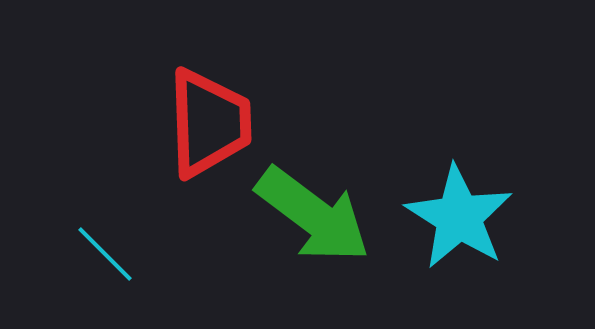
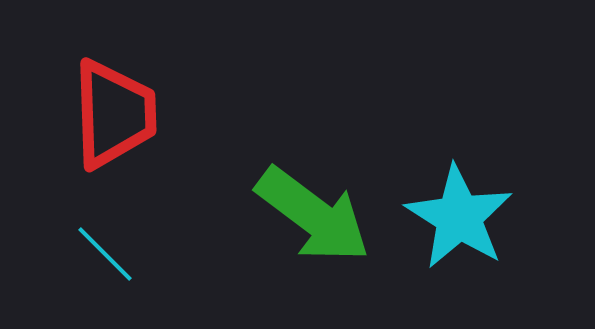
red trapezoid: moved 95 px left, 9 px up
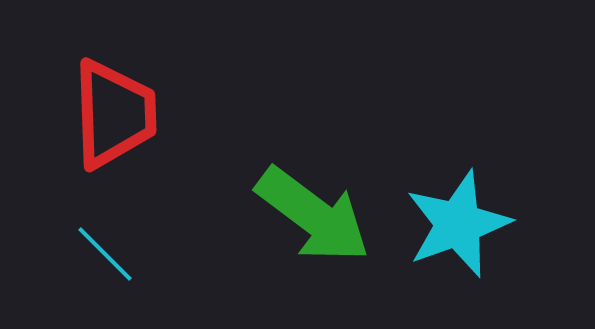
cyan star: moved 1 px left, 7 px down; rotated 20 degrees clockwise
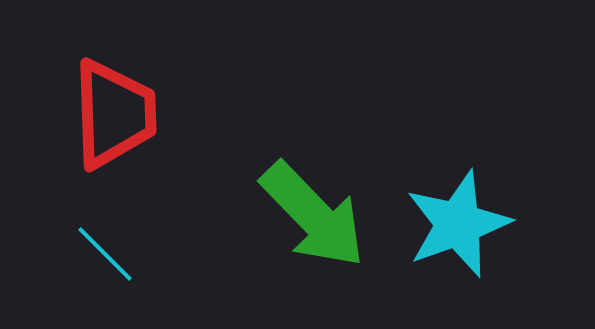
green arrow: rotated 9 degrees clockwise
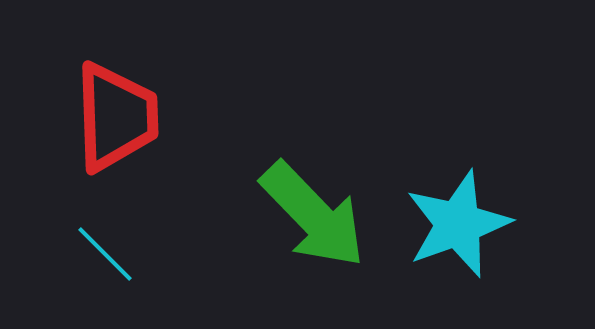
red trapezoid: moved 2 px right, 3 px down
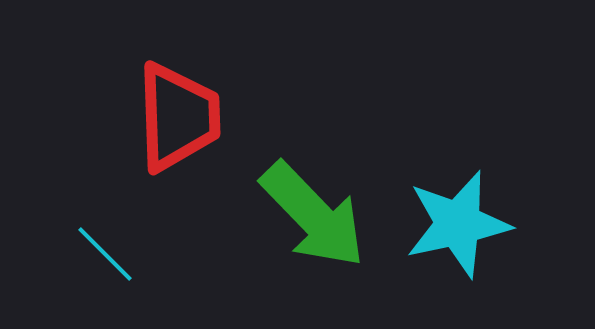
red trapezoid: moved 62 px right
cyan star: rotated 8 degrees clockwise
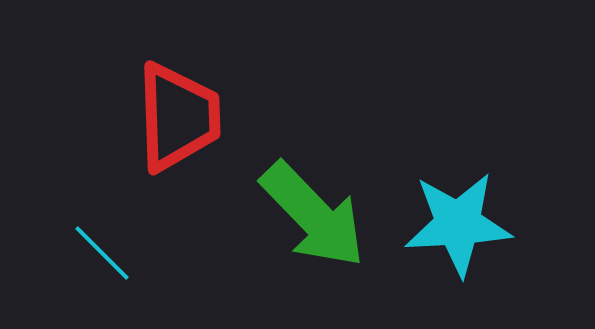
cyan star: rotated 9 degrees clockwise
cyan line: moved 3 px left, 1 px up
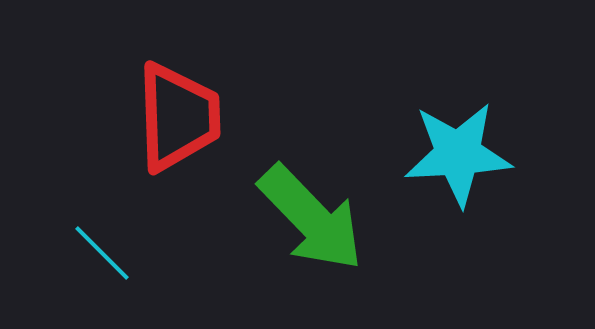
green arrow: moved 2 px left, 3 px down
cyan star: moved 70 px up
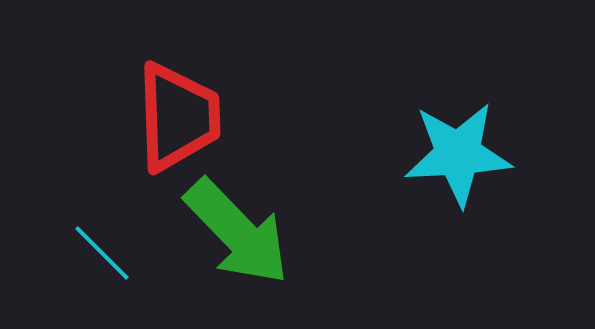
green arrow: moved 74 px left, 14 px down
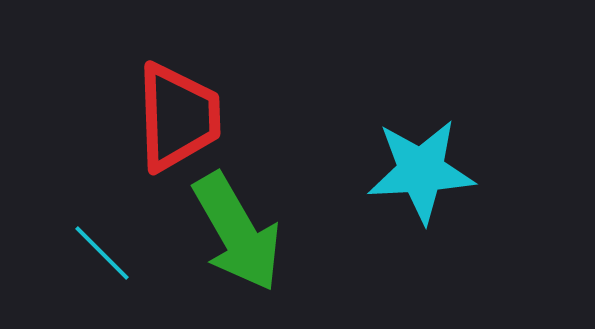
cyan star: moved 37 px left, 17 px down
green arrow: rotated 14 degrees clockwise
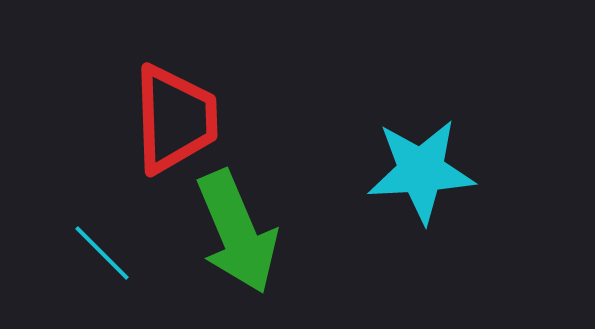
red trapezoid: moved 3 px left, 2 px down
green arrow: rotated 7 degrees clockwise
